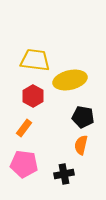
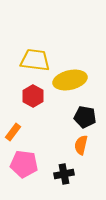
black pentagon: moved 2 px right
orange rectangle: moved 11 px left, 4 px down
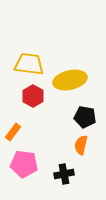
yellow trapezoid: moved 6 px left, 4 px down
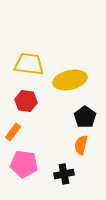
red hexagon: moved 7 px left, 5 px down; rotated 20 degrees counterclockwise
black pentagon: rotated 25 degrees clockwise
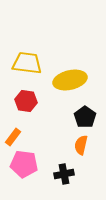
yellow trapezoid: moved 2 px left, 1 px up
orange rectangle: moved 5 px down
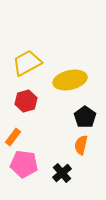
yellow trapezoid: rotated 36 degrees counterclockwise
red hexagon: rotated 25 degrees counterclockwise
black cross: moved 2 px left, 1 px up; rotated 30 degrees counterclockwise
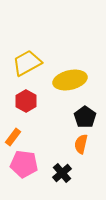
red hexagon: rotated 15 degrees counterclockwise
orange semicircle: moved 1 px up
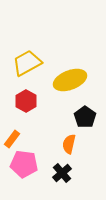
yellow ellipse: rotated 8 degrees counterclockwise
orange rectangle: moved 1 px left, 2 px down
orange semicircle: moved 12 px left
